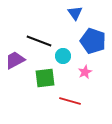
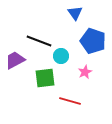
cyan circle: moved 2 px left
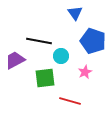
black line: rotated 10 degrees counterclockwise
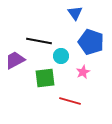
blue pentagon: moved 2 px left, 1 px down
pink star: moved 2 px left
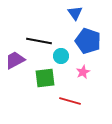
blue pentagon: moved 3 px left, 1 px up
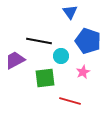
blue triangle: moved 5 px left, 1 px up
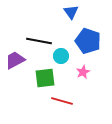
blue triangle: moved 1 px right
red line: moved 8 px left
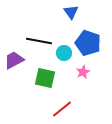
blue pentagon: moved 2 px down
cyan circle: moved 3 px right, 3 px up
purple trapezoid: moved 1 px left
green square: rotated 20 degrees clockwise
red line: moved 8 px down; rotated 55 degrees counterclockwise
